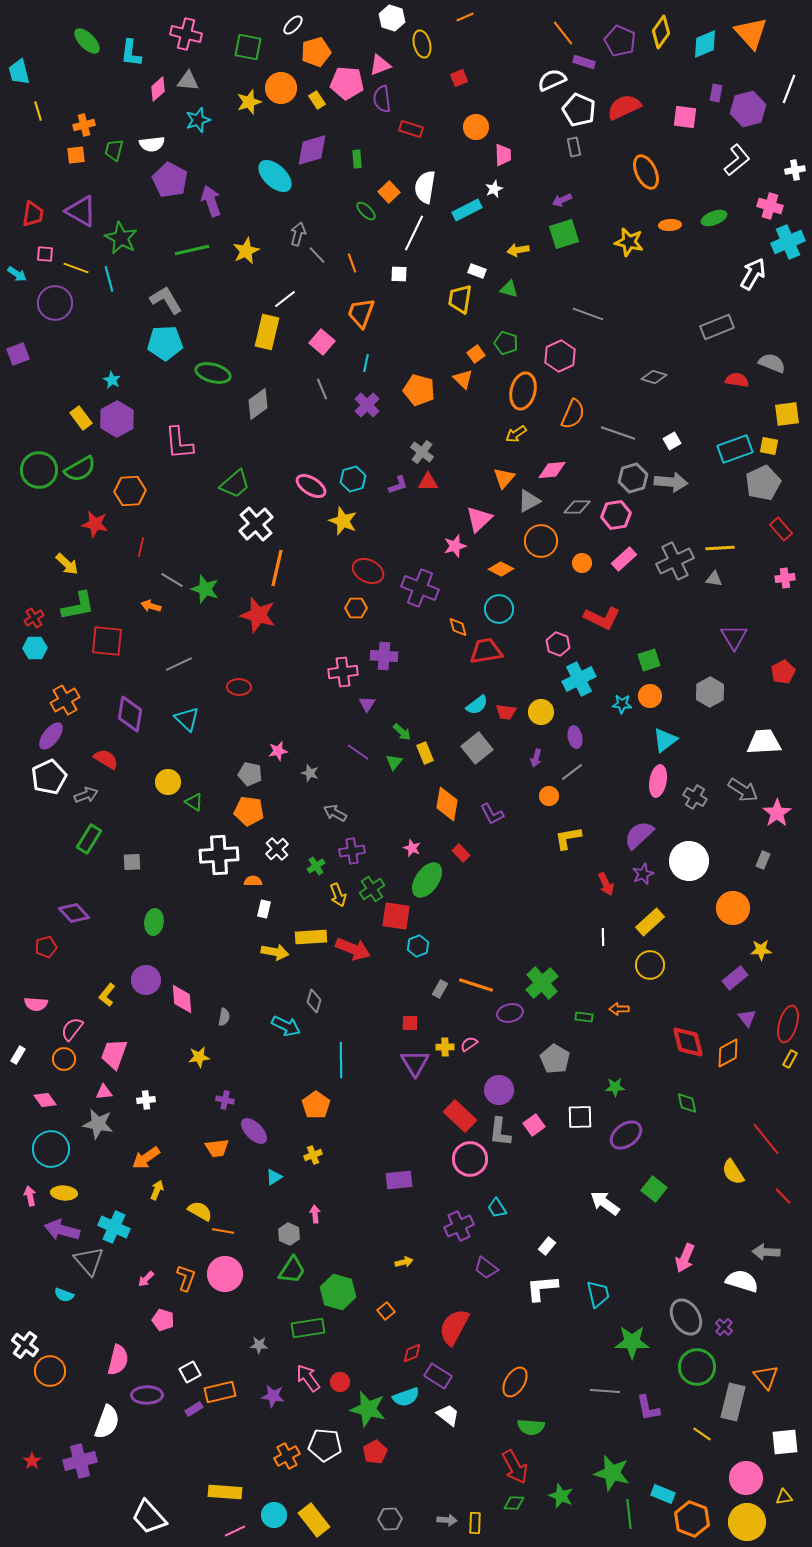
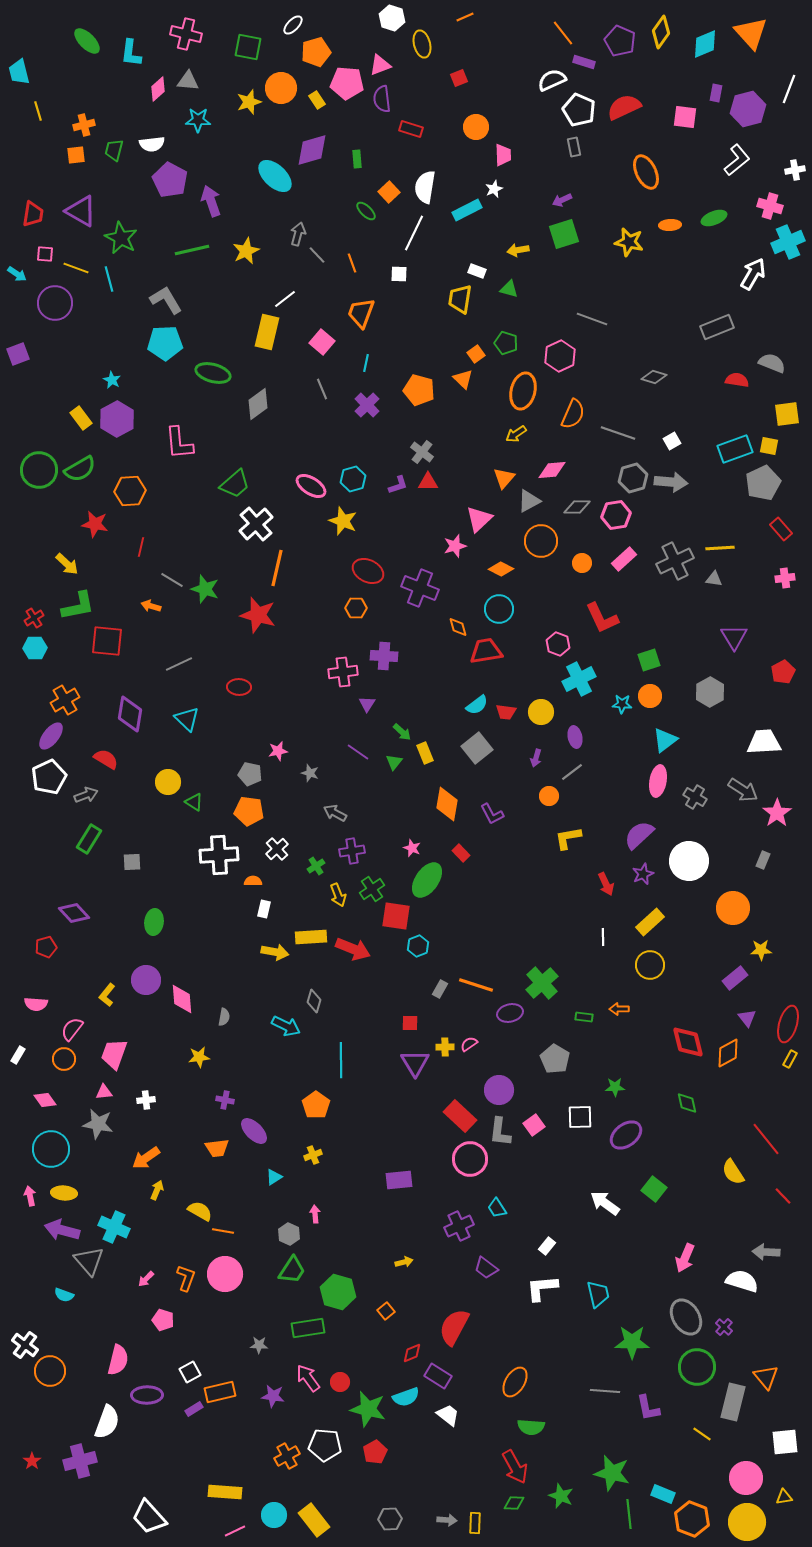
cyan star at (198, 120): rotated 20 degrees clockwise
gray line at (588, 314): moved 4 px right, 5 px down
red L-shape at (602, 618): rotated 39 degrees clockwise
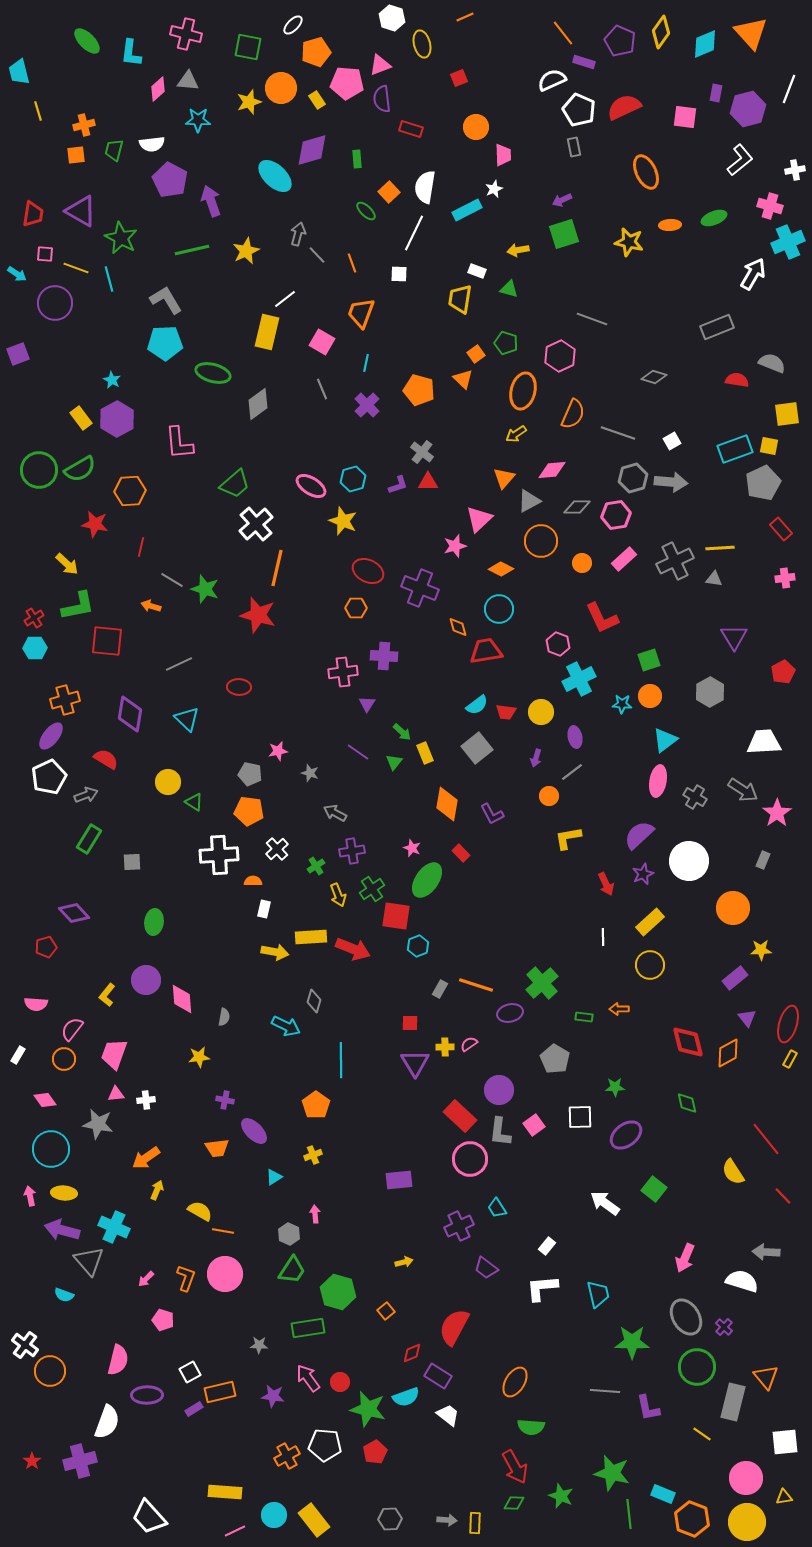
white L-shape at (737, 160): moved 3 px right
pink square at (322, 342): rotated 10 degrees counterclockwise
orange cross at (65, 700): rotated 16 degrees clockwise
pink triangle at (104, 1092): moved 12 px right, 2 px down
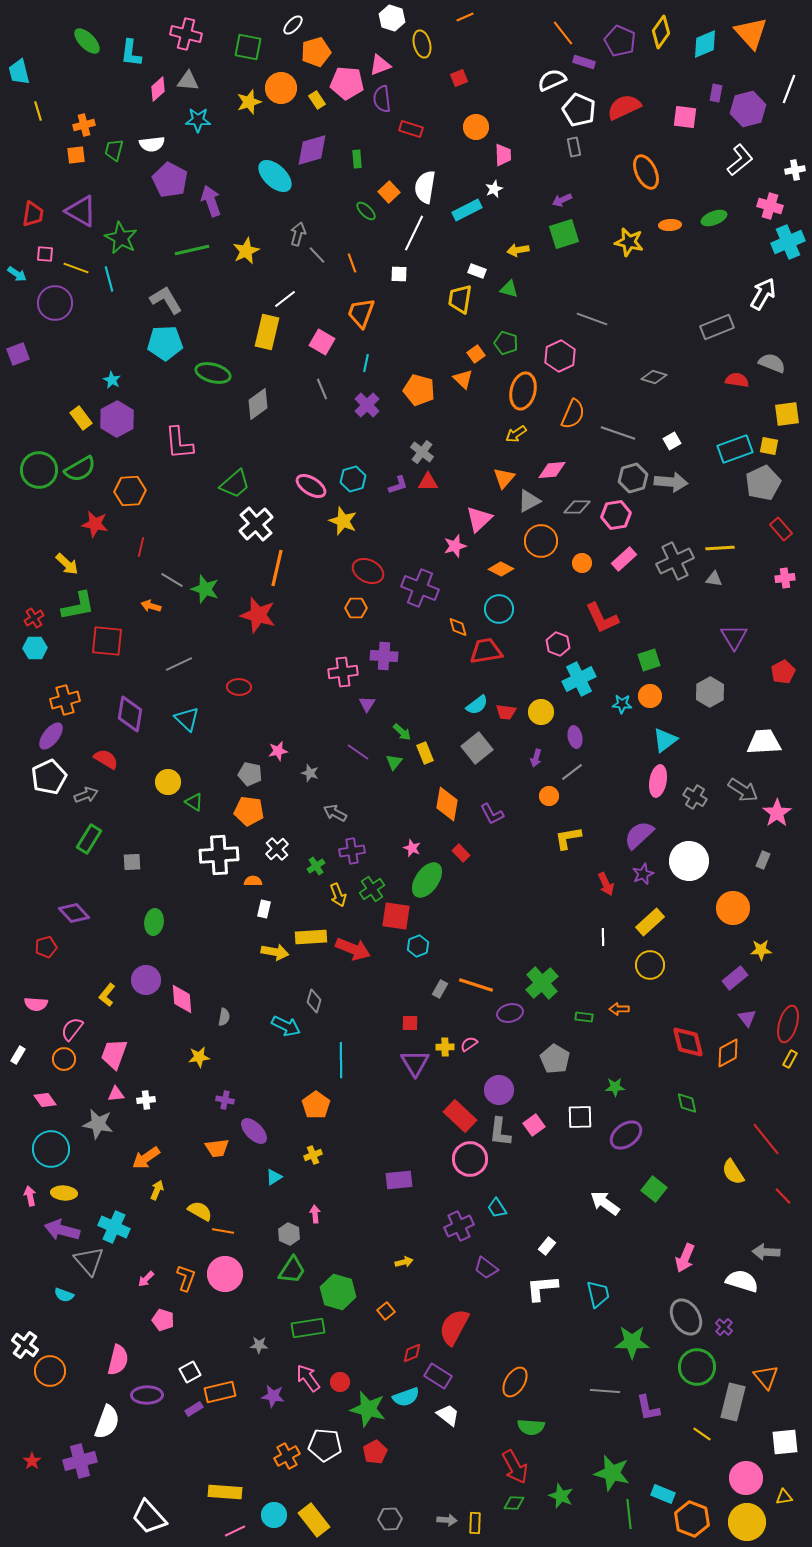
white arrow at (753, 274): moved 10 px right, 20 px down
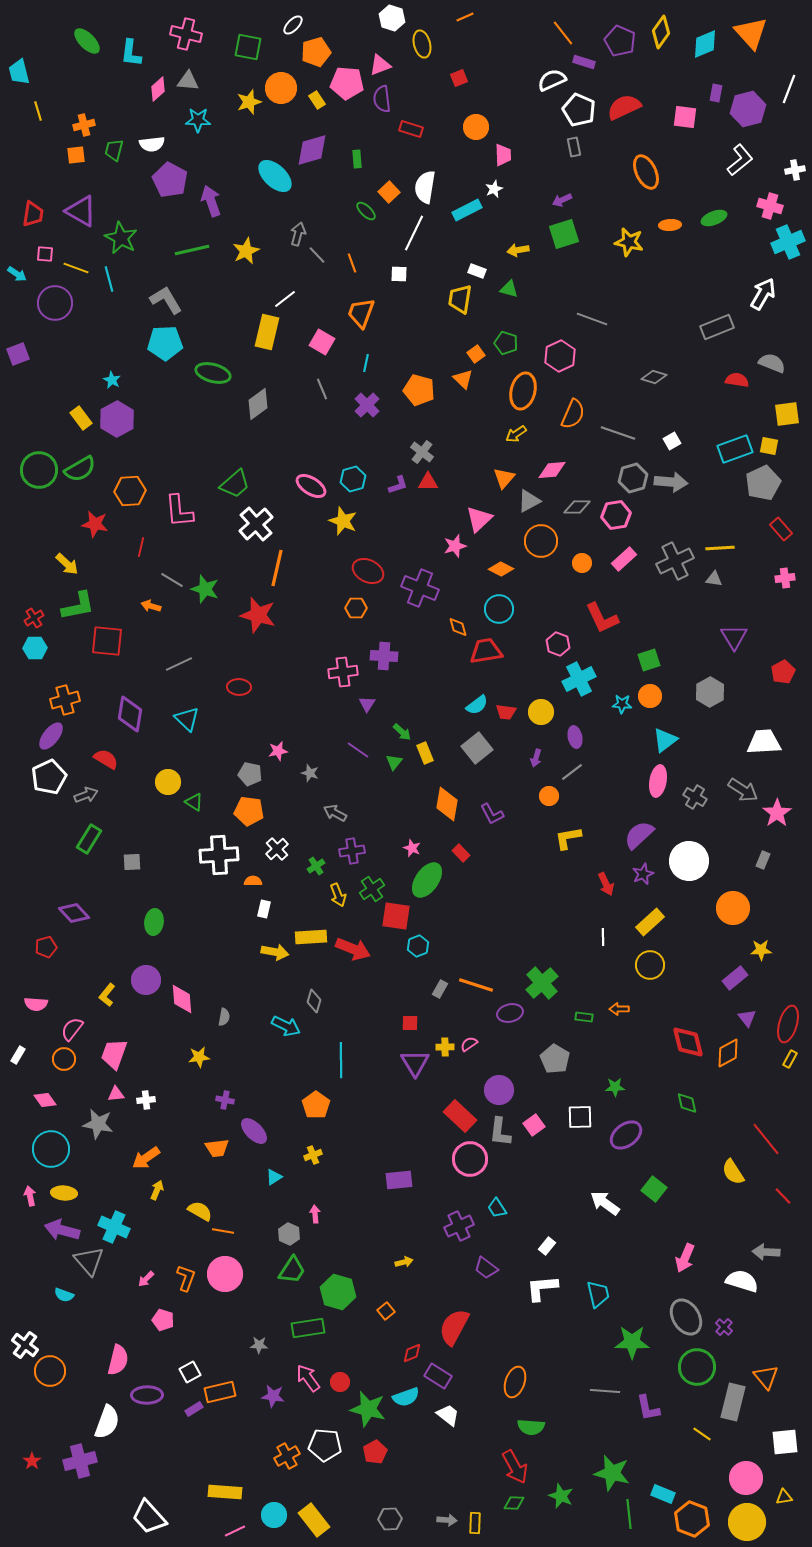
pink L-shape at (179, 443): moved 68 px down
purple line at (358, 752): moved 2 px up
orange ellipse at (515, 1382): rotated 12 degrees counterclockwise
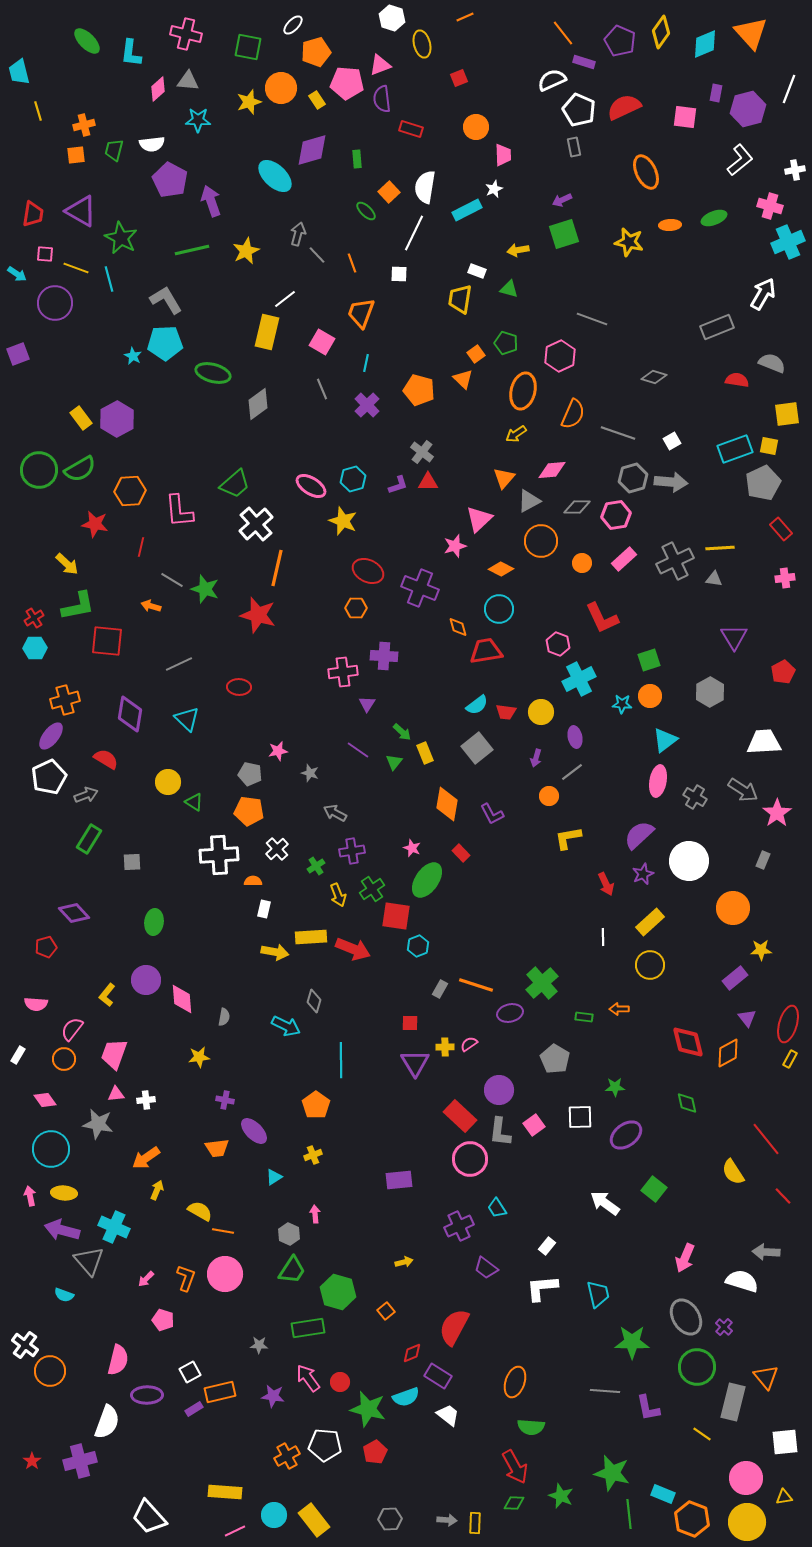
cyan star at (112, 380): moved 21 px right, 24 px up
